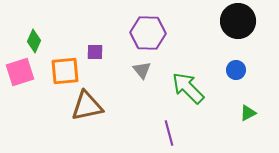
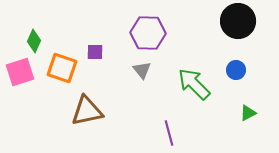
orange square: moved 3 px left, 3 px up; rotated 24 degrees clockwise
green arrow: moved 6 px right, 4 px up
brown triangle: moved 5 px down
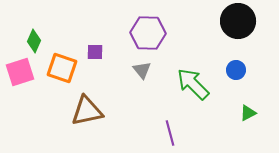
green arrow: moved 1 px left
purple line: moved 1 px right
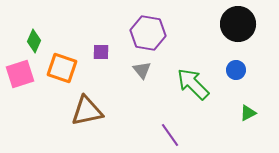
black circle: moved 3 px down
purple hexagon: rotated 8 degrees clockwise
purple square: moved 6 px right
pink square: moved 2 px down
purple line: moved 2 px down; rotated 20 degrees counterclockwise
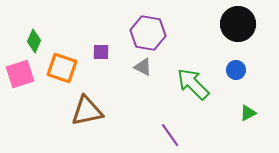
gray triangle: moved 1 px right, 3 px up; rotated 24 degrees counterclockwise
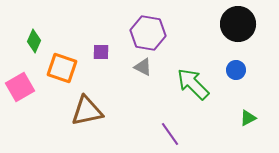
pink square: moved 13 px down; rotated 12 degrees counterclockwise
green triangle: moved 5 px down
purple line: moved 1 px up
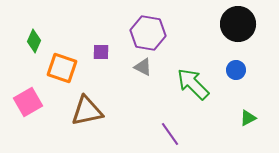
pink square: moved 8 px right, 15 px down
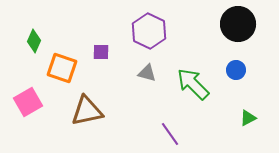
purple hexagon: moved 1 px right, 2 px up; rotated 16 degrees clockwise
gray triangle: moved 4 px right, 6 px down; rotated 12 degrees counterclockwise
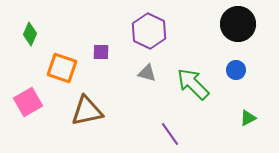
green diamond: moved 4 px left, 7 px up
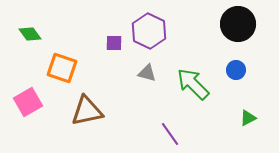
green diamond: rotated 60 degrees counterclockwise
purple square: moved 13 px right, 9 px up
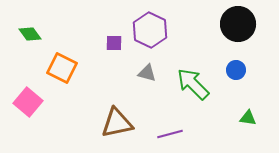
purple hexagon: moved 1 px right, 1 px up
orange square: rotated 8 degrees clockwise
pink square: rotated 20 degrees counterclockwise
brown triangle: moved 30 px right, 12 px down
green triangle: rotated 36 degrees clockwise
purple line: rotated 70 degrees counterclockwise
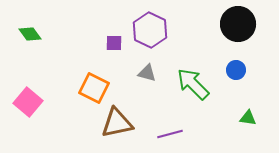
orange square: moved 32 px right, 20 px down
